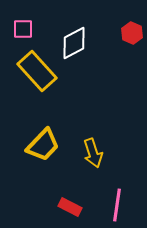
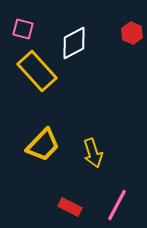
pink square: rotated 15 degrees clockwise
pink line: rotated 20 degrees clockwise
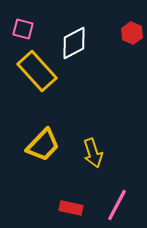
red rectangle: moved 1 px right, 1 px down; rotated 15 degrees counterclockwise
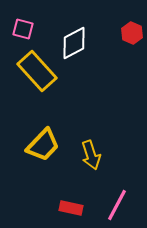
yellow arrow: moved 2 px left, 2 px down
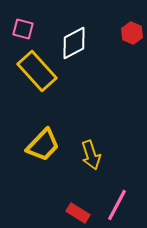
red rectangle: moved 7 px right, 5 px down; rotated 20 degrees clockwise
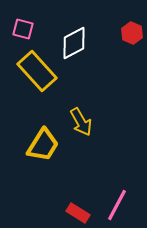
yellow trapezoid: rotated 12 degrees counterclockwise
yellow arrow: moved 10 px left, 33 px up; rotated 12 degrees counterclockwise
